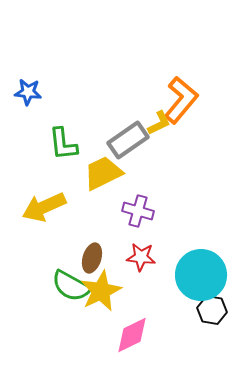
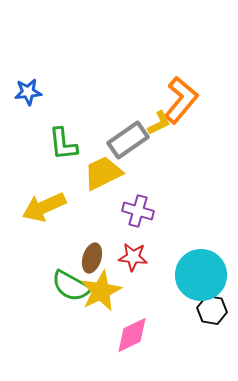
blue star: rotated 12 degrees counterclockwise
red star: moved 8 px left
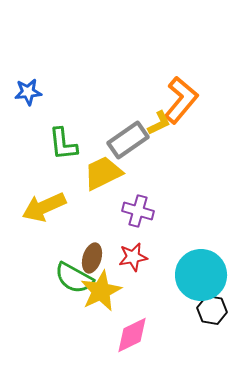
red star: rotated 16 degrees counterclockwise
green semicircle: moved 3 px right, 8 px up
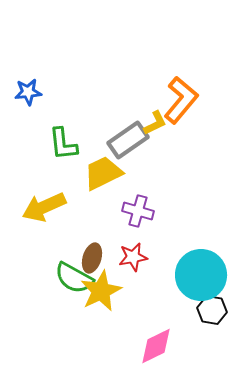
yellow L-shape: moved 4 px left
pink diamond: moved 24 px right, 11 px down
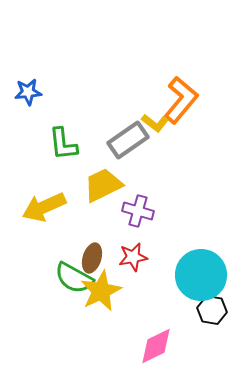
yellow L-shape: rotated 64 degrees clockwise
yellow trapezoid: moved 12 px down
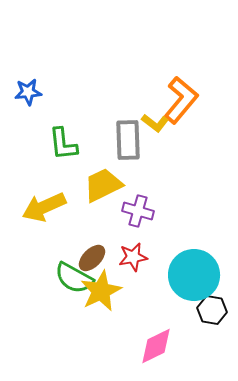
gray rectangle: rotated 57 degrees counterclockwise
brown ellipse: rotated 28 degrees clockwise
cyan circle: moved 7 px left
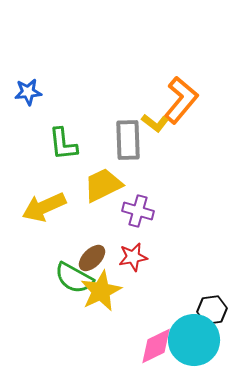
cyan circle: moved 65 px down
black hexagon: rotated 16 degrees counterclockwise
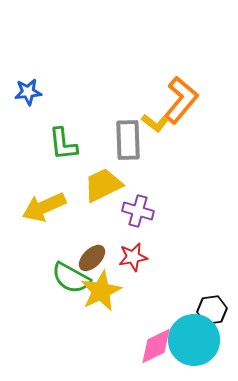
green semicircle: moved 3 px left
